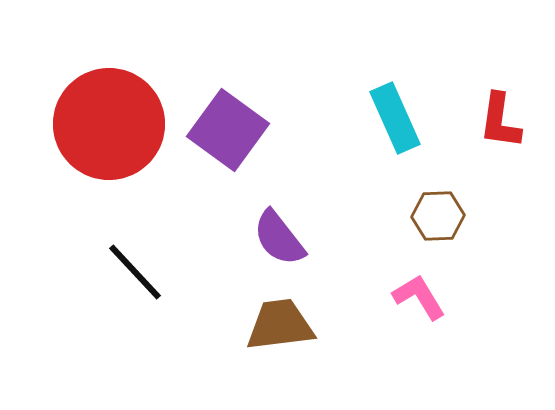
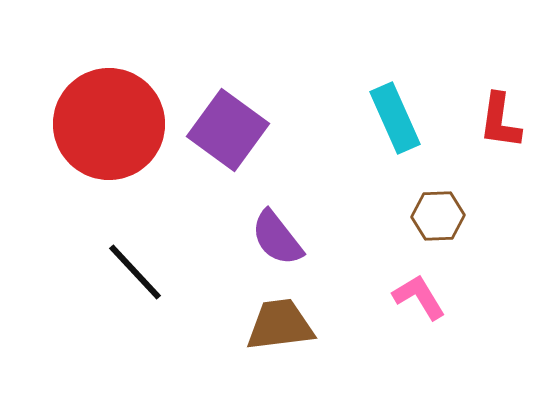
purple semicircle: moved 2 px left
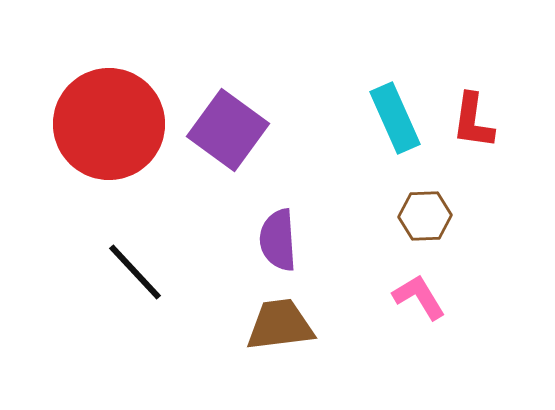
red L-shape: moved 27 px left
brown hexagon: moved 13 px left
purple semicircle: moved 1 px right, 2 px down; rotated 34 degrees clockwise
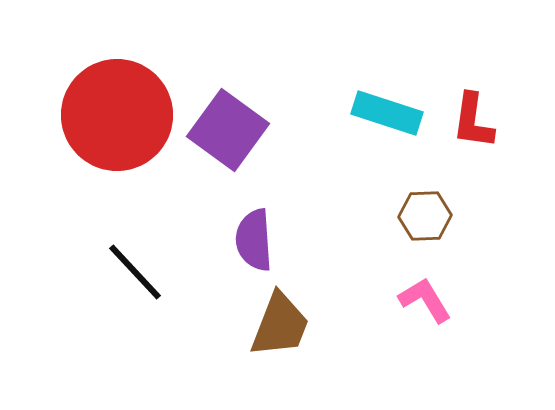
cyan rectangle: moved 8 px left, 5 px up; rotated 48 degrees counterclockwise
red circle: moved 8 px right, 9 px up
purple semicircle: moved 24 px left
pink L-shape: moved 6 px right, 3 px down
brown trapezoid: rotated 118 degrees clockwise
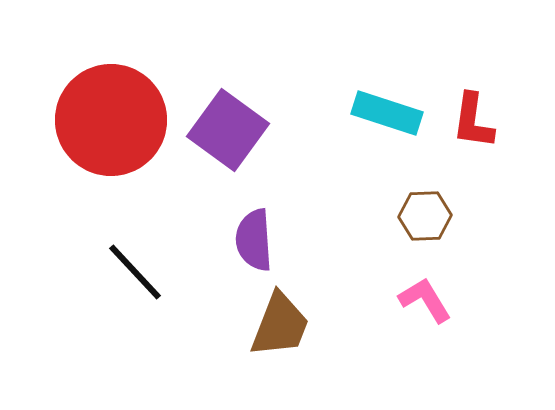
red circle: moved 6 px left, 5 px down
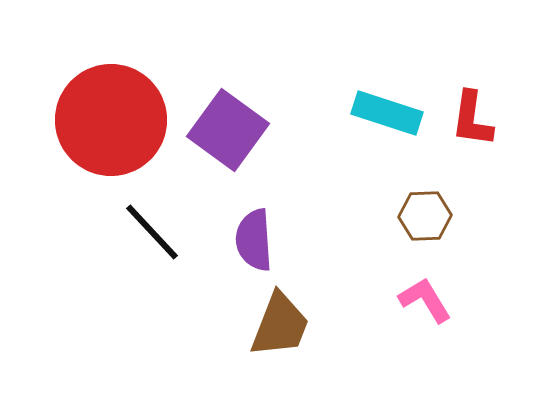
red L-shape: moved 1 px left, 2 px up
black line: moved 17 px right, 40 px up
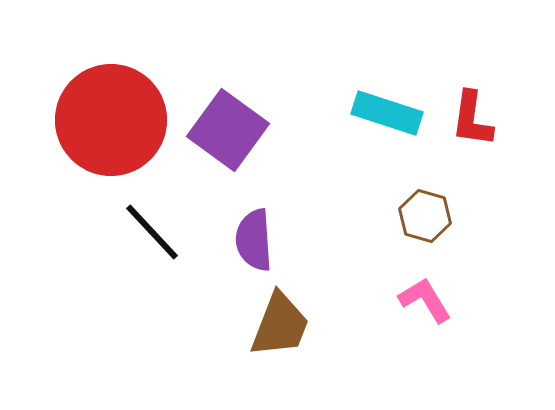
brown hexagon: rotated 18 degrees clockwise
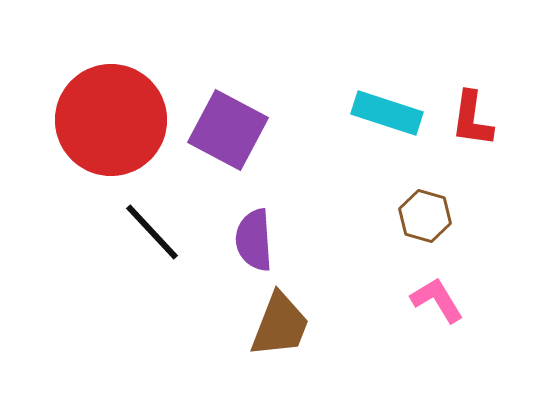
purple square: rotated 8 degrees counterclockwise
pink L-shape: moved 12 px right
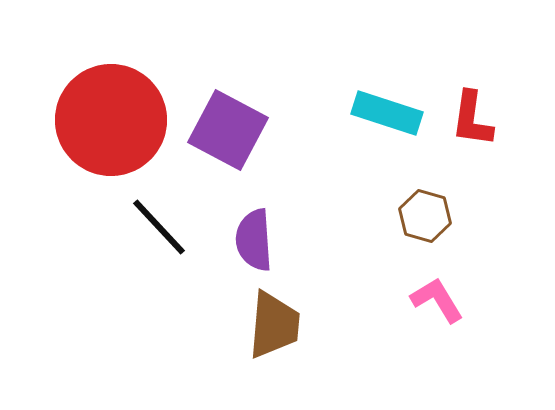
black line: moved 7 px right, 5 px up
brown trapezoid: moved 6 px left; rotated 16 degrees counterclockwise
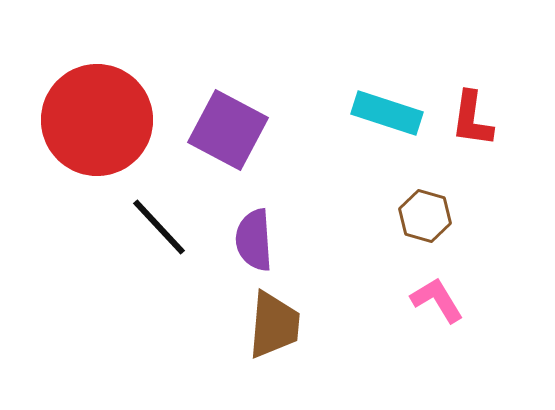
red circle: moved 14 px left
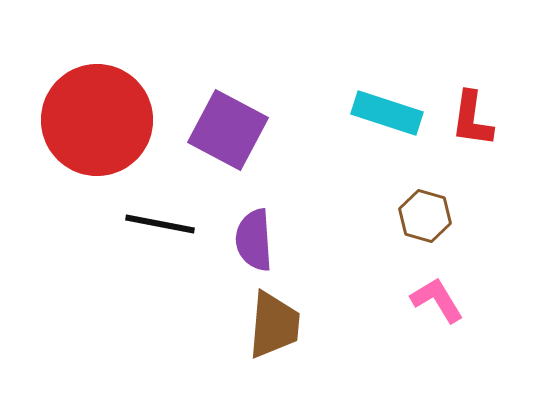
black line: moved 1 px right, 3 px up; rotated 36 degrees counterclockwise
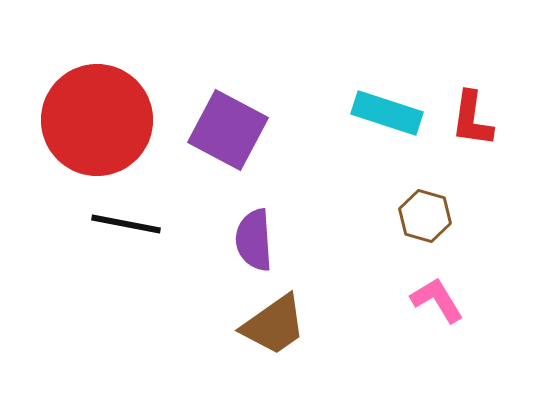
black line: moved 34 px left
brown trapezoid: rotated 50 degrees clockwise
